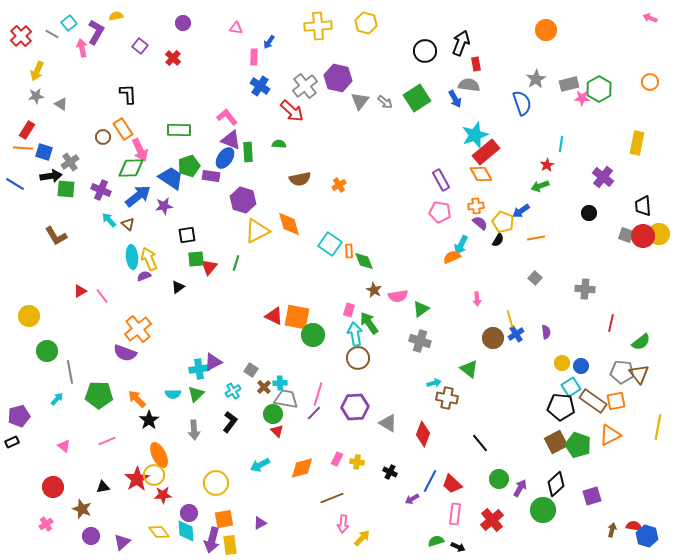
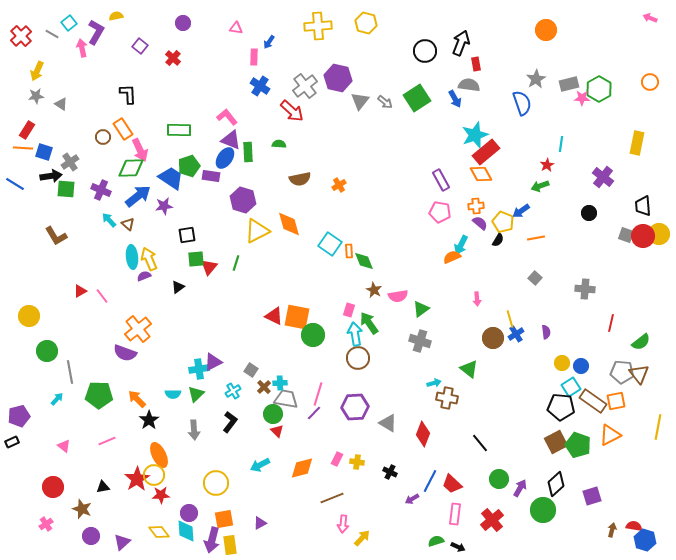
red star at (163, 495): moved 2 px left
blue hexagon at (647, 536): moved 2 px left, 4 px down
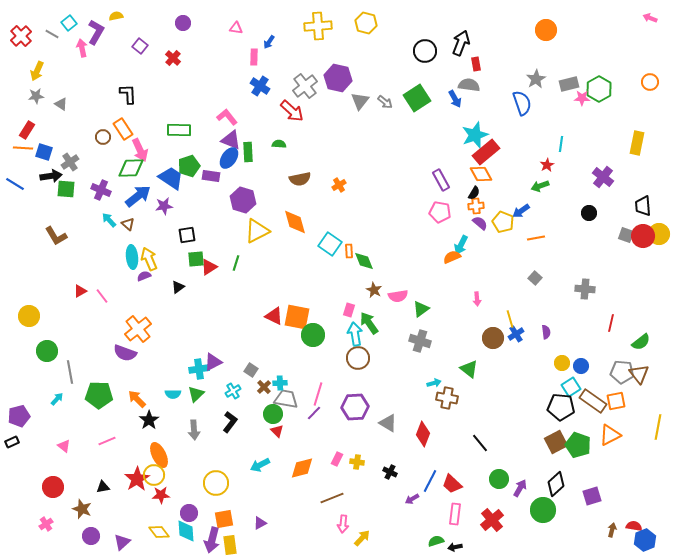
blue ellipse at (225, 158): moved 4 px right
orange diamond at (289, 224): moved 6 px right, 2 px up
black semicircle at (498, 240): moved 24 px left, 47 px up
red triangle at (209, 267): rotated 18 degrees clockwise
blue hexagon at (645, 540): rotated 20 degrees clockwise
black arrow at (458, 547): moved 3 px left; rotated 144 degrees clockwise
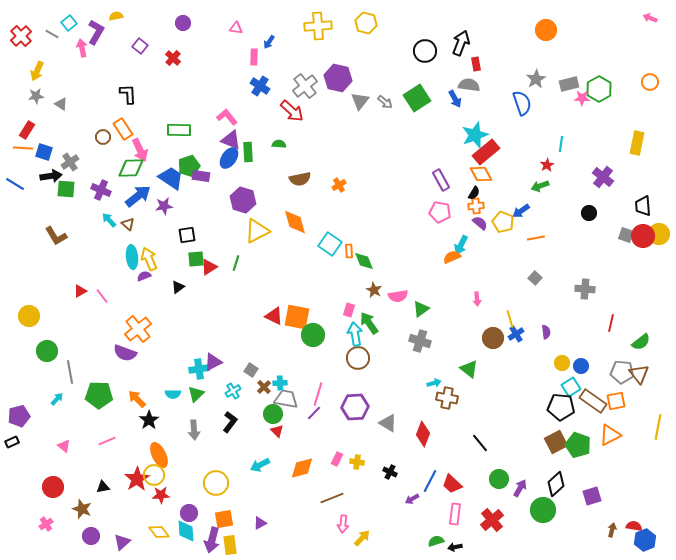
purple rectangle at (211, 176): moved 10 px left
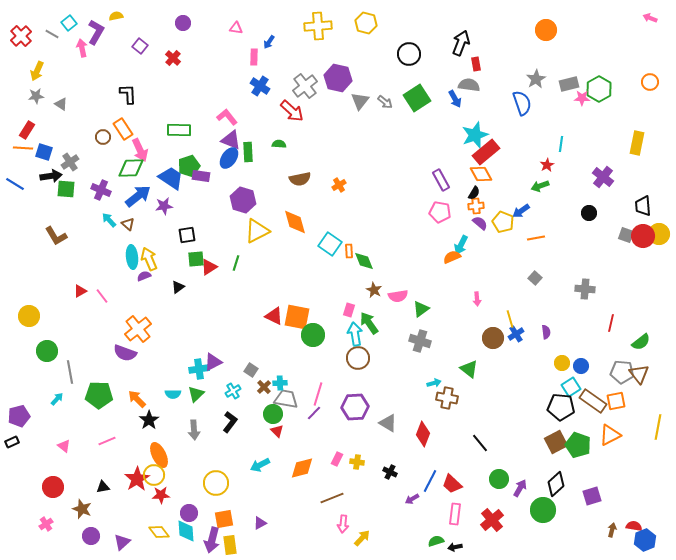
black circle at (425, 51): moved 16 px left, 3 px down
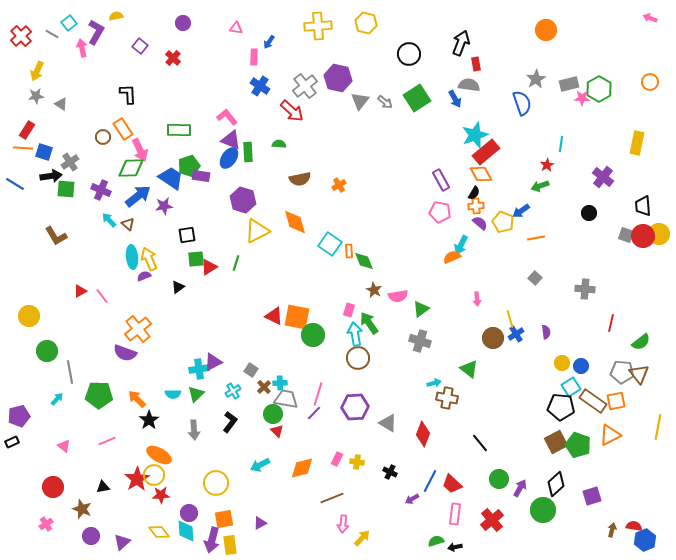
orange ellipse at (159, 455): rotated 35 degrees counterclockwise
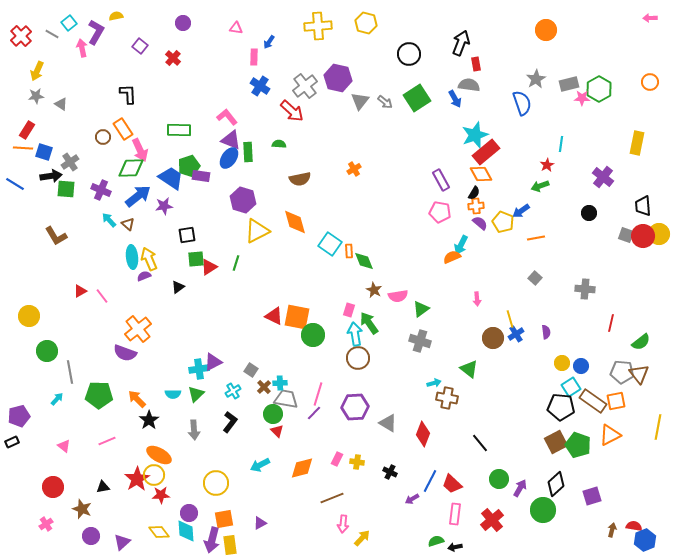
pink arrow at (650, 18): rotated 24 degrees counterclockwise
orange cross at (339, 185): moved 15 px right, 16 px up
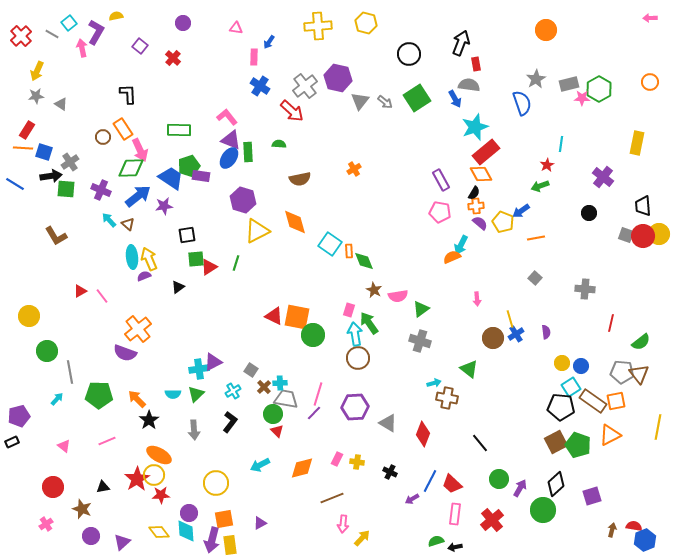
cyan star at (475, 135): moved 8 px up
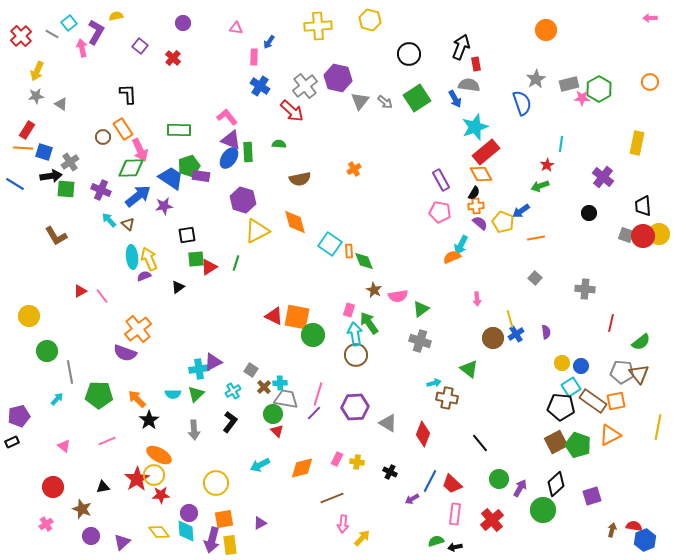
yellow hexagon at (366, 23): moved 4 px right, 3 px up
black arrow at (461, 43): moved 4 px down
brown circle at (358, 358): moved 2 px left, 3 px up
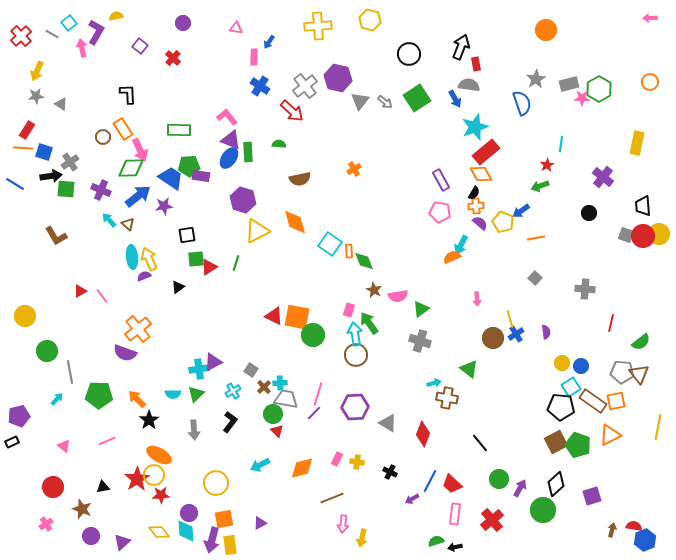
green pentagon at (189, 166): rotated 15 degrees clockwise
yellow circle at (29, 316): moved 4 px left
yellow arrow at (362, 538): rotated 150 degrees clockwise
